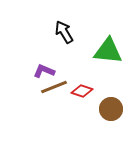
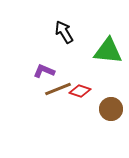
brown line: moved 4 px right, 2 px down
red diamond: moved 2 px left
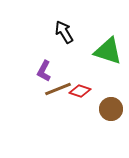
green triangle: rotated 12 degrees clockwise
purple L-shape: rotated 85 degrees counterclockwise
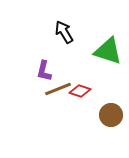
purple L-shape: rotated 15 degrees counterclockwise
brown circle: moved 6 px down
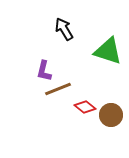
black arrow: moved 3 px up
red diamond: moved 5 px right, 16 px down; rotated 20 degrees clockwise
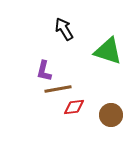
brown line: rotated 12 degrees clockwise
red diamond: moved 11 px left; rotated 45 degrees counterclockwise
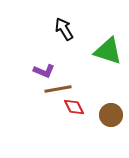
purple L-shape: rotated 80 degrees counterclockwise
red diamond: rotated 70 degrees clockwise
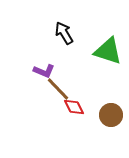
black arrow: moved 4 px down
brown line: rotated 56 degrees clockwise
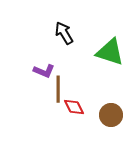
green triangle: moved 2 px right, 1 px down
brown line: rotated 44 degrees clockwise
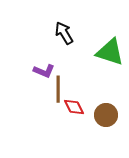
brown circle: moved 5 px left
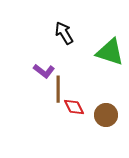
purple L-shape: rotated 15 degrees clockwise
